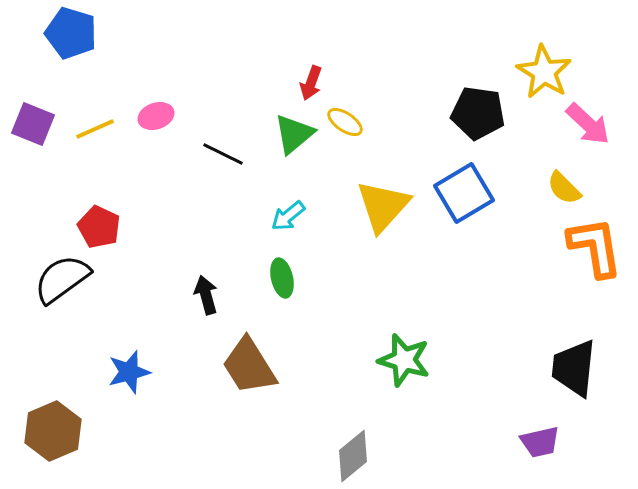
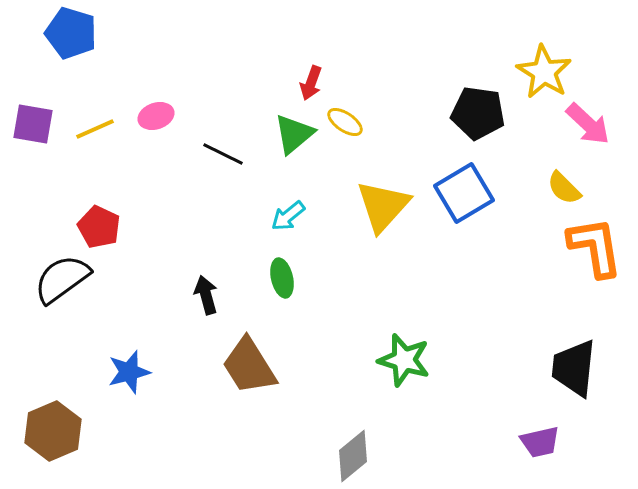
purple square: rotated 12 degrees counterclockwise
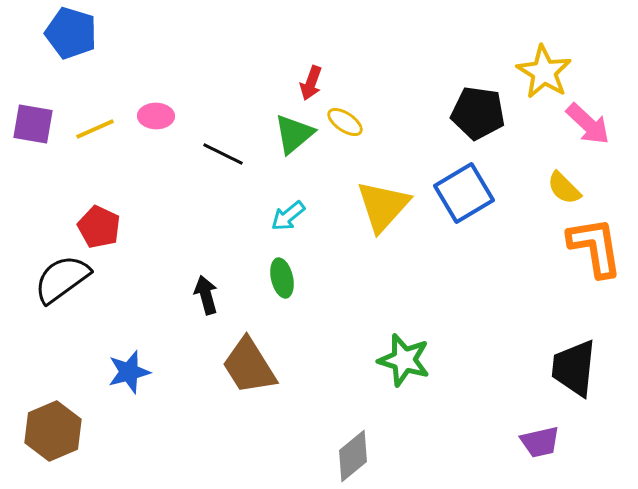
pink ellipse: rotated 20 degrees clockwise
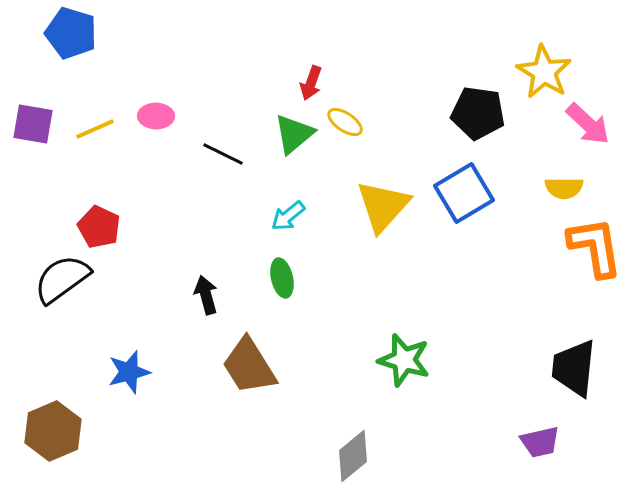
yellow semicircle: rotated 45 degrees counterclockwise
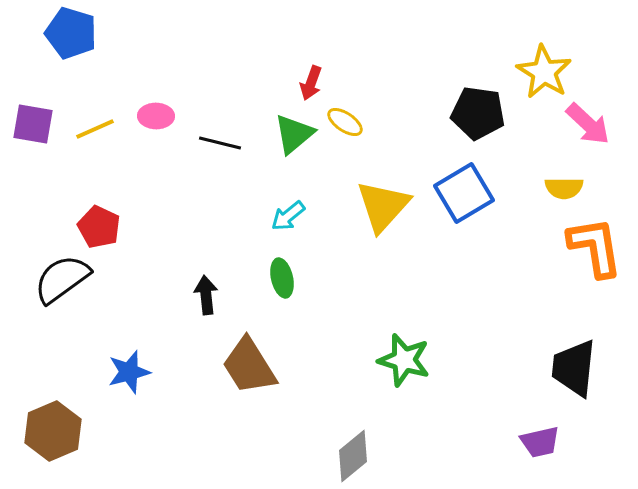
black line: moved 3 px left, 11 px up; rotated 12 degrees counterclockwise
black arrow: rotated 9 degrees clockwise
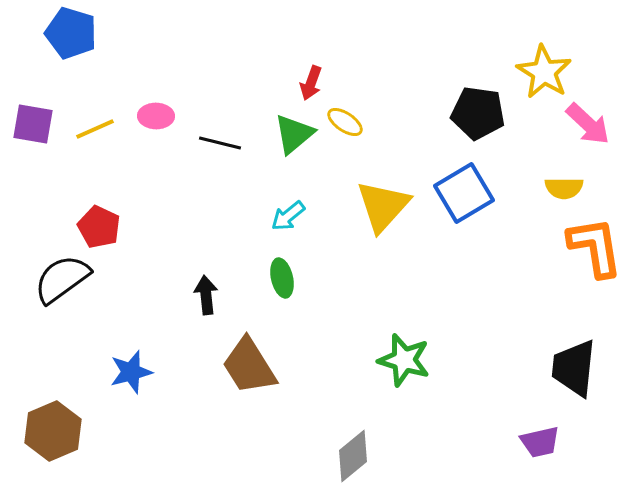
blue star: moved 2 px right
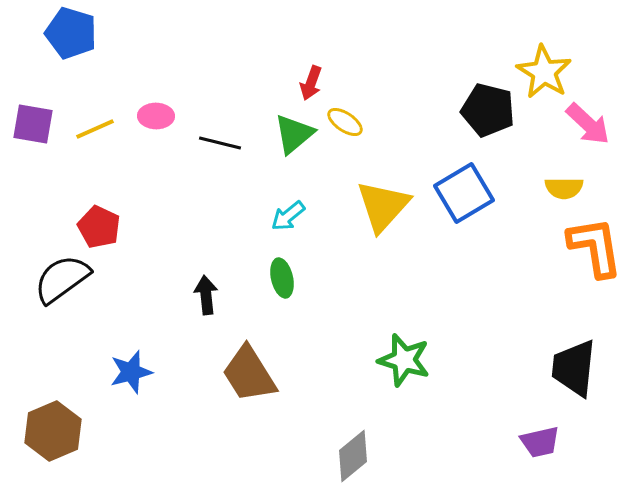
black pentagon: moved 10 px right, 3 px up; rotated 6 degrees clockwise
brown trapezoid: moved 8 px down
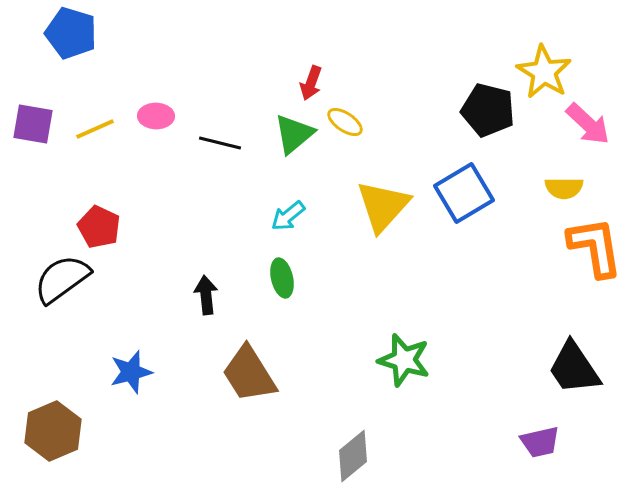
black trapezoid: rotated 40 degrees counterclockwise
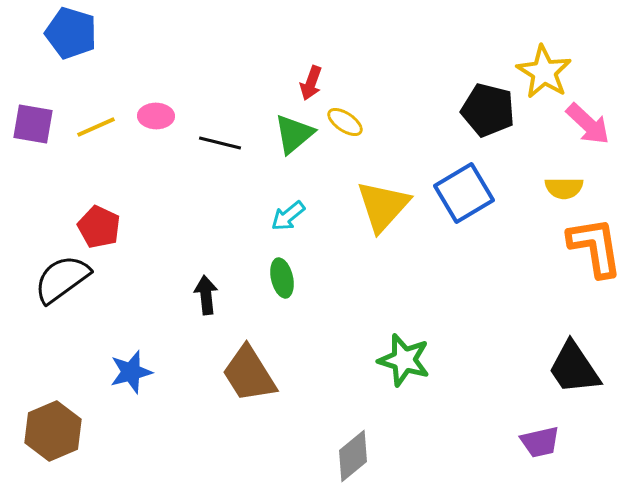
yellow line: moved 1 px right, 2 px up
